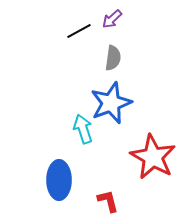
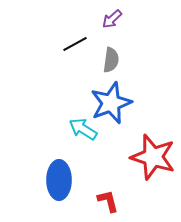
black line: moved 4 px left, 13 px down
gray semicircle: moved 2 px left, 2 px down
cyan arrow: rotated 40 degrees counterclockwise
red star: rotated 12 degrees counterclockwise
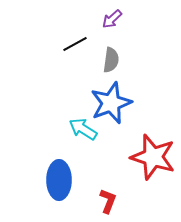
red L-shape: rotated 35 degrees clockwise
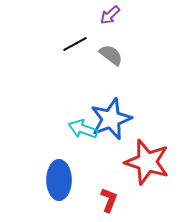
purple arrow: moved 2 px left, 4 px up
gray semicircle: moved 5 px up; rotated 60 degrees counterclockwise
blue star: moved 16 px down
cyan arrow: rotated 12 degrees counterclockwise
red star: moved 6 px left, 5 px down
red L-shape: moved 1 px right, 1 px up
